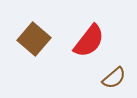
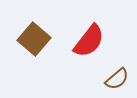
brown semicircle: moved 3 px right, 1 px down
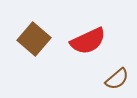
red semicircle: moved 1 px left; rotated 27 degrees clockwise
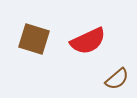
brown square: rotated 24 degrees counterclockwise
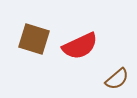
red semicircle: moved 8 px left, 5 px down
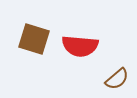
red semicircle: rotated 30 degrees clockwise
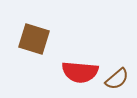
red semicircle: moved 26 px down
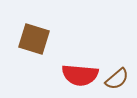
red semicircle: moved 3 px down
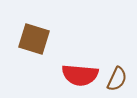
brown semicircle: rotated 25 degrees counterclockwise
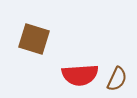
red semicircle: rotated 9 degrees counterclockwise
